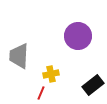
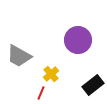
purple circle: moved 4 px down
gray trapezoid: rotated 64 degrees counterclockwise
yellow cross: rotated 28 degrees counterclockwise
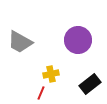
gray trapezoid: moved 1 px right, 14 px up
yellow cross: rotated 28 degrees clockwise
black rectangle: moved 3 px left, 1 px up
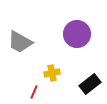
purple circle: moved 1 px left, 6 px up
yellow cross: moved 1 px right, 1 px up
red line: moved 7 px left, 1 px up
